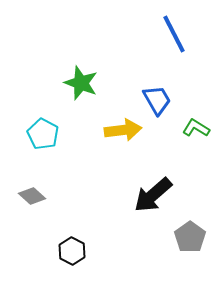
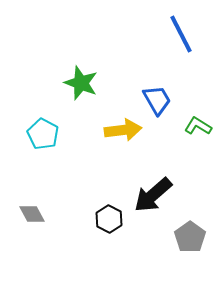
blue line: moved 7 px right
green L-shape: moved 2 px right, 2 px up
gray diamond: moved 18 px down; rotated 20 degrees clockwise
black hexagon: moved 37 px right, 32 px up
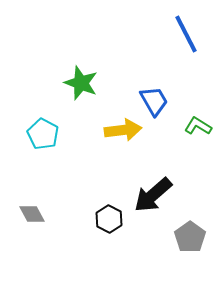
blue line: moved 5 px right
blue trapezoid: moved 3 px left, 1 px down
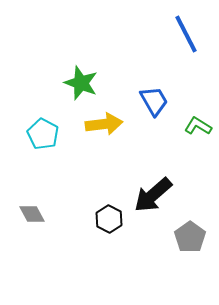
yellow arrow: moved 19 px left, 6 px up
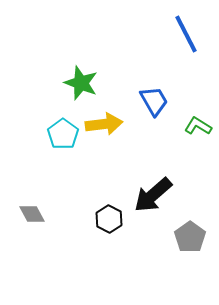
cyan pentagon: moved 20 px right; rotated 8 degrees clockwise
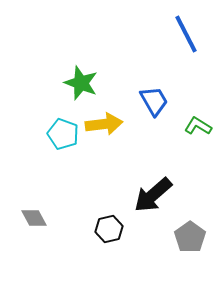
cyan pentagon: rotated 16 degrees counterclockwise
gray diamond: moved 2 px right, 4 px down
black hexagon: moved 10 px down; rotated 20 degrees clockwise
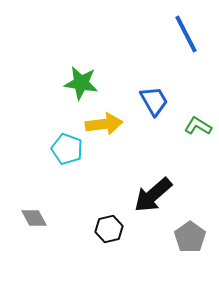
green star: rotated 12 degrees counterclockwise
cyan pentagon: moved 4 px right, 15 px down
